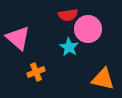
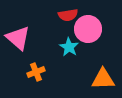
orange triangle: rotated 15 degrees counterclockwise
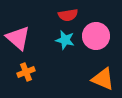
pink circle: moved 8 px right, 7 px down
cyan star: moved 4 px left, 7 px up; rotated 18 degrees counterclockwise
orange cross: moved 10 px left
orange triangle: rotated 25 degrees clockwise
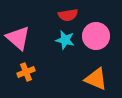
orange triangle: moved 7 px left
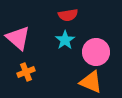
pink circle: moved 16 px down
cyan star: rotated 24 degrees clockwise
orange triangle: moved 5 px left, 3 px down
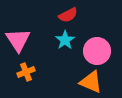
red semicircle: rotated 18 degrees counterclockwise
pink triangle: moved 2 px down; rotated 16 degrees clockwise
pink circle: moved 1 px right, 1 px up
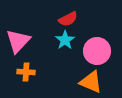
red semicircle: moved 4 px down
pink triangle: moved 1 px down; rotated 16 degrees clockwise
orange cross: rotated 24 degrees clockwise
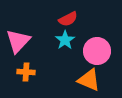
orange triangle: moved 2 px left, 2 px up
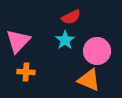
red semicircle: moved 3 px right, 2 px up
